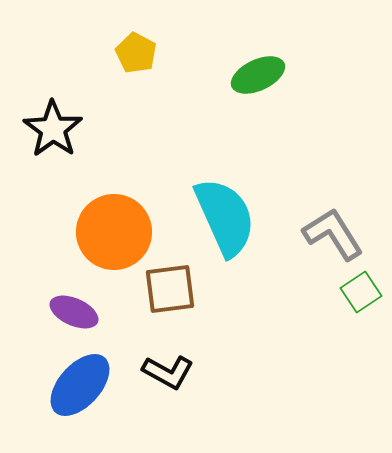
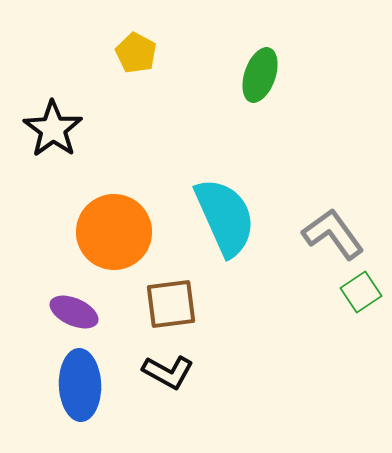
green ellipse: moved 2 px right; rotated 46 degrees counterclockwise
gray L-shape: rotated 4 degrees counterclockwise
brown square: moved 1 px right, 15 px down
blue ellipse: rotated 44 degrees counterclockwise
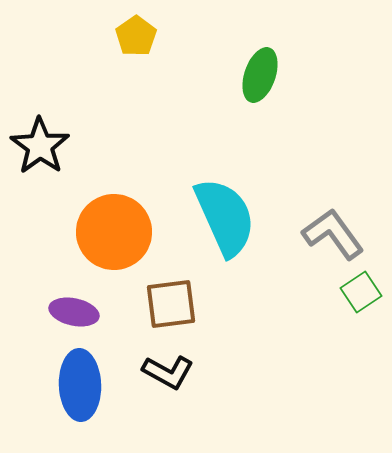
yellow pentagon: moved 17 px up; rotated 9 degrees clockwise
black star: moved 13 px left, 17 px down
purple ellipse: rotated 12 degrees counterclockwise
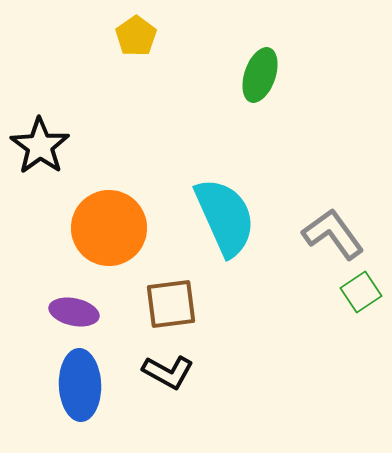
orange circle: moved 5 px left, 4 px up
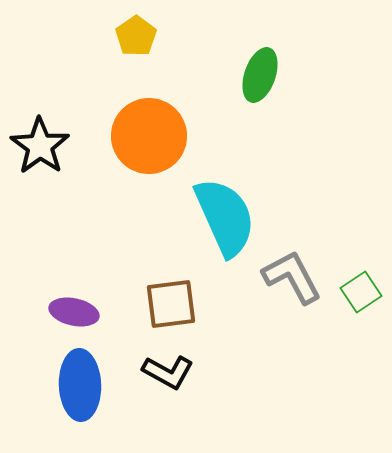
orange circle: moved 40 px right, 92 px up
gray L-shape: moved 41 px left, 43 px down; rotated 8 degrees clockwise
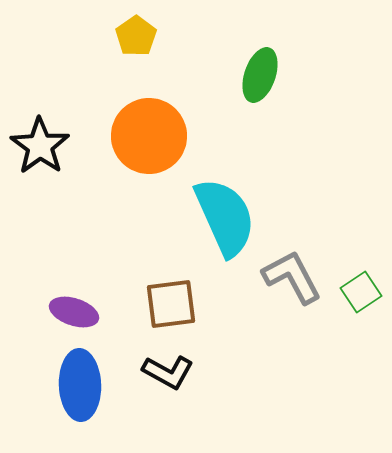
purple ellipse: rotated 6 degrees clockwise
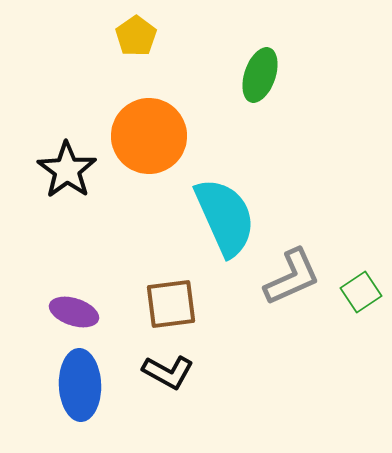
black star: moved 27 px right, 24 px down
gray L-shape: rotated 94 degrees clockwise
